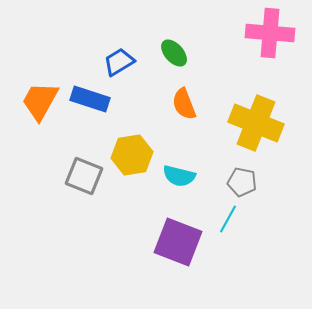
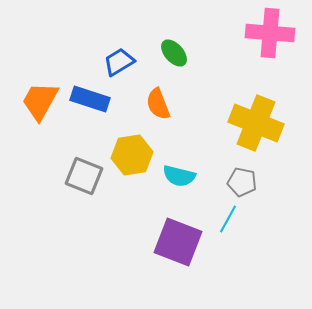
orange semicircle: moved 26 px left
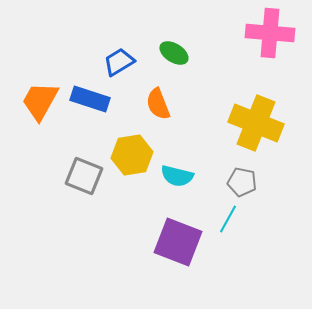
green ellipse: rotated 16 degrees counterclockwise
cyan semicircle: moved 2 px left
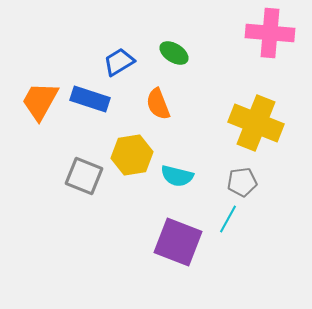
gray pentagon: rotated 20 degrees counterclockwise
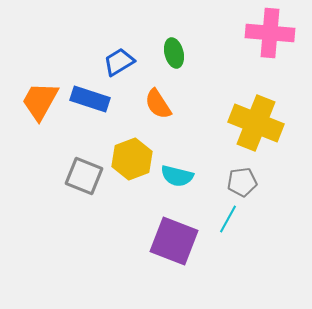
green ellipse: rotated 44 degrees clockwise
orange semicircle: rotated 12 degrees counterclockwise
yellow hexagon: moved 4 px down; rotated 12 degrees counterclockwise
purple square: moved 4 px left, 1 px up
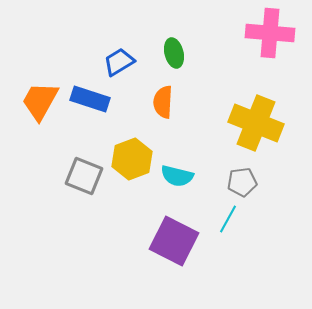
orange semicircle: moved 5 px right, 2 px up; rotated 36 degrees clockwise
purple square: rotated 6 degrees clockwise
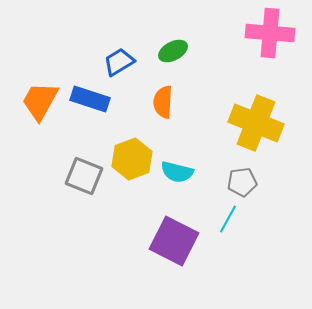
green ellipse: moved 1 px left, 2 px up; rotated 76 degrees clockwise
cyan semicircle: moved 4 px up
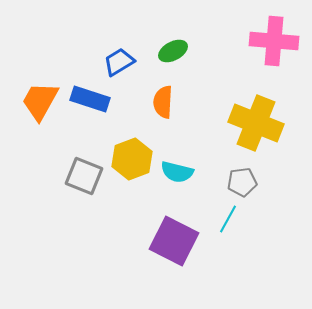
pink cross: moved 4 px right, 8 px down
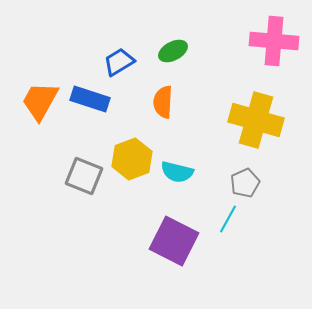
yellow cross: moved 3 px up; rotated 6 degrees counterclockwise
gray pentagon: moved 3 px right, 1 px down; rotated 16 degrees counterclockwise
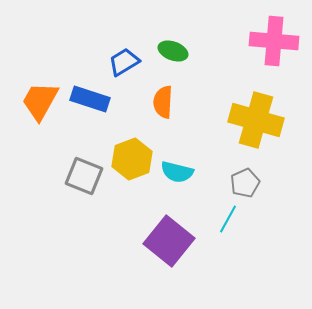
green ellipse: rotated 48 degrees clockwise
blue trapezoid: moved 5 px right
purple square: moved 5 px left; rotated 12 degrees clockwise
